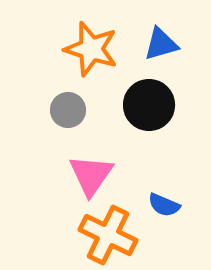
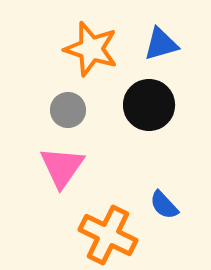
pink triangle: moved 29 px left, 8 px up
blue semicircle: rotated 24 degrees clockwise
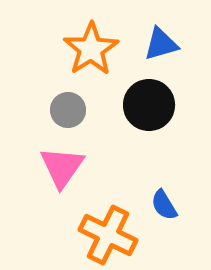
orange star: rotated 22 degrees clockwise
blue semicircle: rotated 12 degrees clockwise
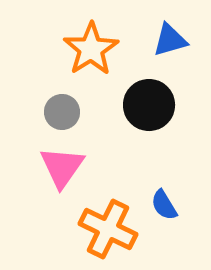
blue triangle: moved 9 px right, 4 px up
gray circle: moved 6 px left, 2 px down
orange cross: moved 6 px up
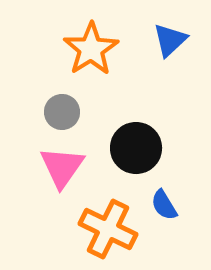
blue triangle: rotated 27 degrees counterclockwise
black circle: moved 13 px left, 43 px down
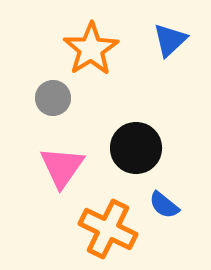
gray circle: moved 9 px left, 14 px up
blue semicircle: rotated 20 degrees counterclockwise
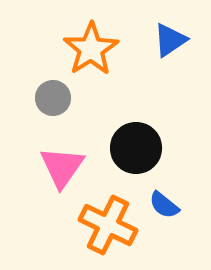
blue triangle: rotated 9 degrees clockwise
orange cross: moved 4 px up
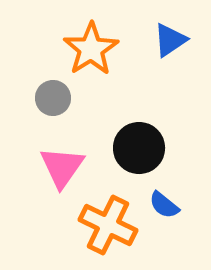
black circle: moved 3 px right
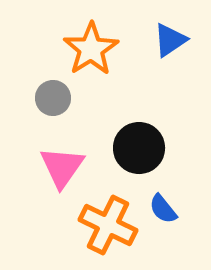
blue semicircle: moved 1 px left, 4 px down; rotated 12 degrees clockwise
